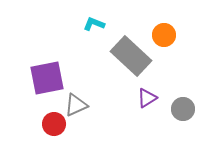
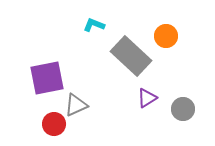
cyan L-shape: moved 1 px down
orange circle: moved 2 px right, 1 px down
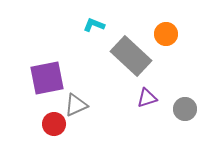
orange circle: moved 2 px up
purple triangle: rotated 15 degrees clockwise
gray circle: moved 2 px right
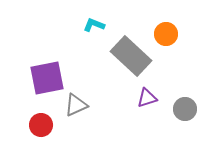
red circle: moved 13 px left, 1 px down
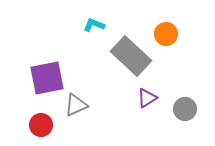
purple triangle: rotated 15 degrees counterclockwise
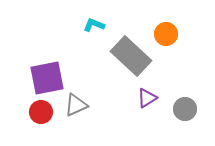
red circle: moved 13 px up
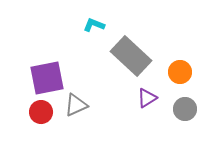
orange circle: moved 14 px right, 38 px down
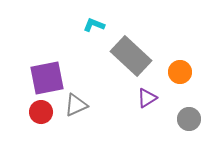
gray circle: moved 4 px right, 10 px down
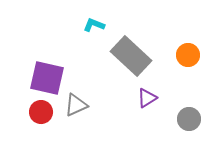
orange circle: moved 8 px right, 17 px up
purple square: rotated 24 degrees clockwise
